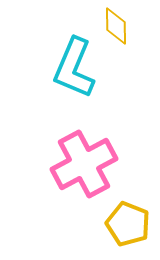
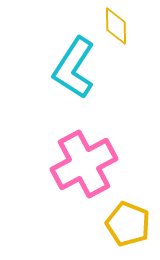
cyan L-shape: rotated 10 degrees clockwise
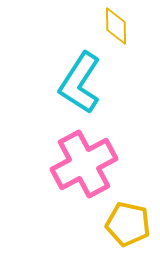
cyan L-shape: moved 6 px right, 15 px down
yellow pentagon: rotated 9 degrees counterclockwise
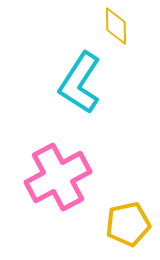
pink cross: moved 26 px left, 13 px down
yellow pentagon: rotated 24 degrees counterclockwise
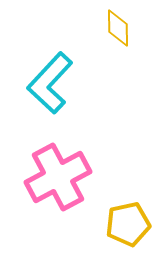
yellow diamond: moved 2 px right, 2 px down
cyan L-shape: moved 30 px left; rotated 10 degrees clockwise
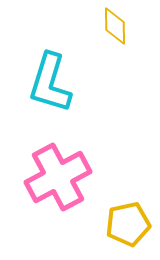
yellow diamond: moved 3 px left, 2 px up
cyan L-shape: rotated 26 degrees counterclockwise
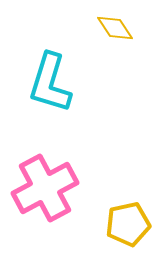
yellow diamond: moved 2 px down; rotated 33 degrees counterclockwise
pink cross: moved 13 px left, 11 px down
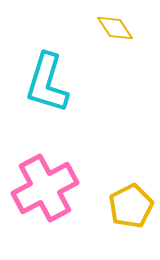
cyan L-shape: moved 3 px left
yellow pentagon: moved 3 px right, 18 px up; rotated 15 degrees counterclockwise
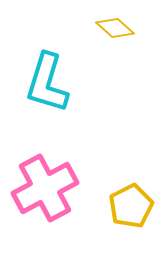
yellow diamond: rotated 15 degrees counterclockwise
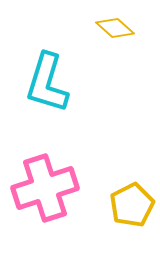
pink cross: rotated 10 degrees clockwise
yellow pentagon: moved 1 px right, 1 px up
